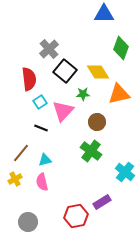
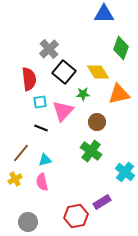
black square: moved 1 px left, 1 px down
cyan square: rotated 24 degrees clockwise
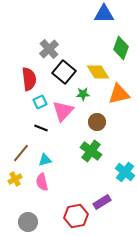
cyan square: rotated 16 degrees counterclockwise
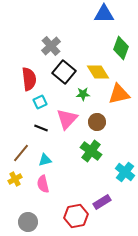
gray cross: moved 2 px right, 3 px up
pink triangle: moved 4 px right, 8 px down
pink semicircle: moved 1 px right, 2 px down
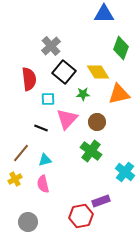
cyan square: moved 8 px right, 3 px up; rotated 24 degrees clockwise
purple rectangle: moved 1 px left, 1 px up; rotated 12 degrees clockwise
red hexagon: moved 5 px right
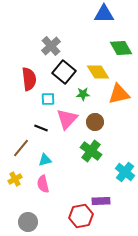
green diamond: rotated 50 degrees counterclockwise
brown circle: moved 2 px left
brown line: moved 5 px up
purple rectangle: rotated 18 degrees clockwise
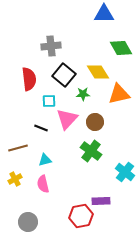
gray cross: rotated 36 degrees clockwise
black square: moved 3 px down
cyan square: moved 1 px right, 2 px down
brown line: moved 3 px left; rotated 36 degrees clockwise
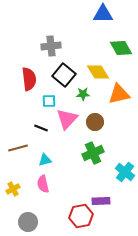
blue triangle: moved 1 px left
green cross: moved 2 px right, 2 px down; rotated 30 degrees clockwise
yellow cross: moved 2 px left, 10 px down
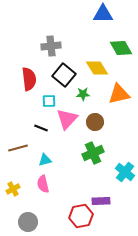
yellow diamond: moved 1 px left, 4 px up
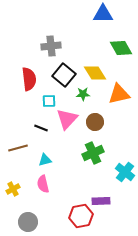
yellow diamond: moved 2 px left, 5 px down
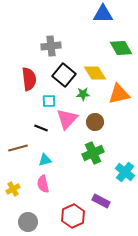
purple rectangle: rotated 30 degrees clockwise
red hexagon: moved 8 px left; rotated 15 degrees counterclockwise
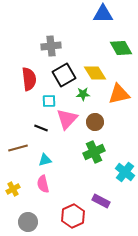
black square: rotated 20 degrees clockwise
green cross: moved 1 px right, 1 px up
